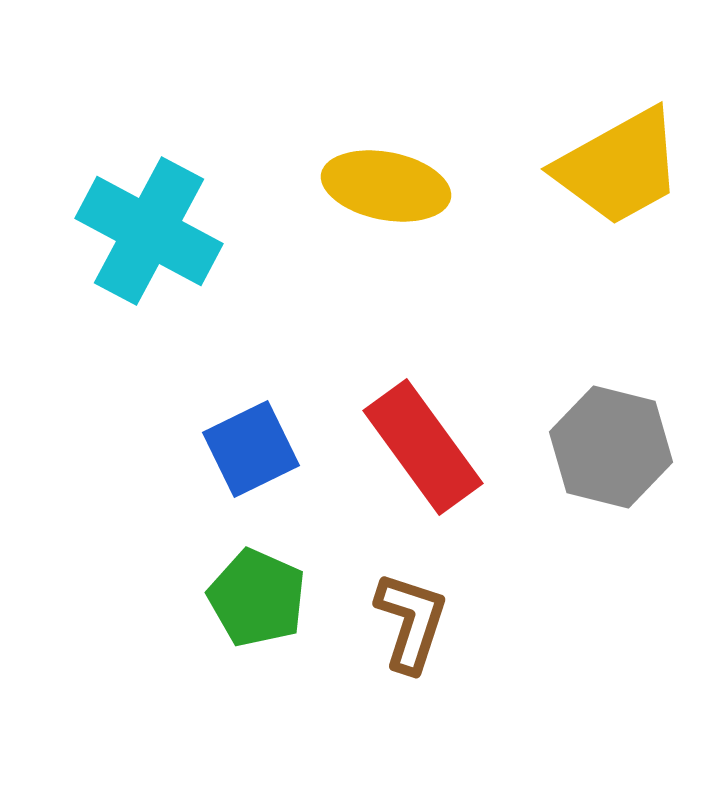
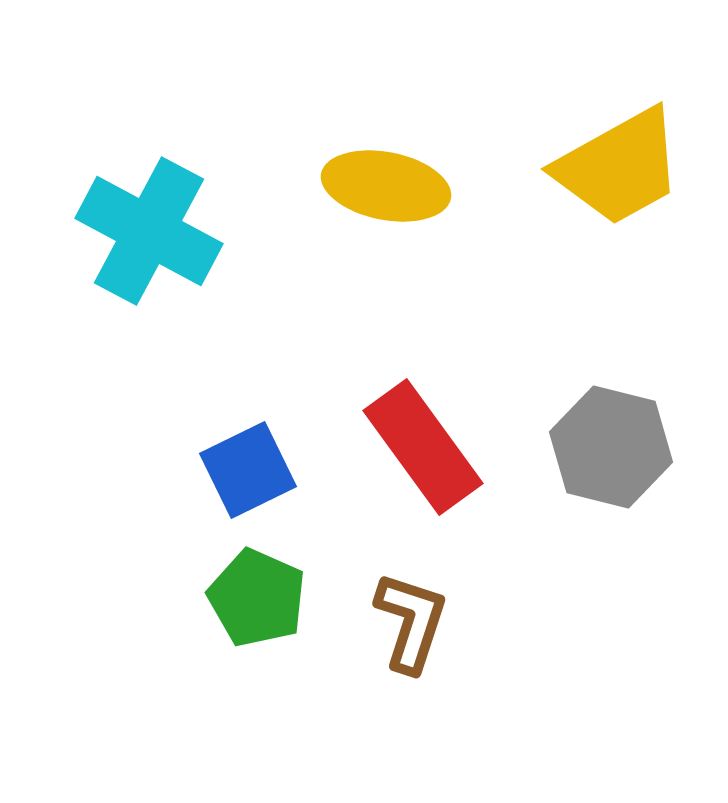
blue square: moved 3 px left, 21 px down
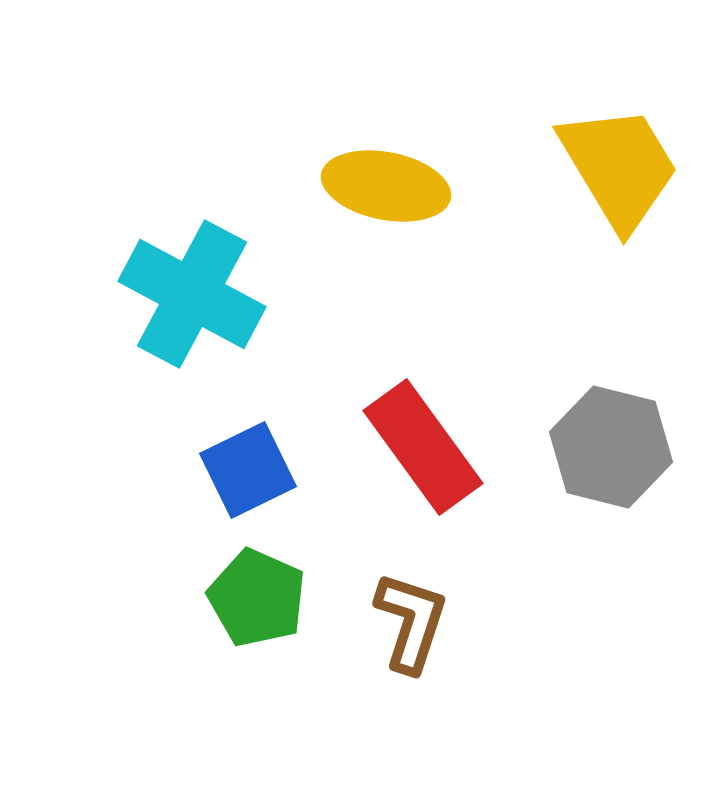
yellow trapezoid: rotated 92 degrees counterclockwise
cyan cross: moved 43 px right, 63 px down
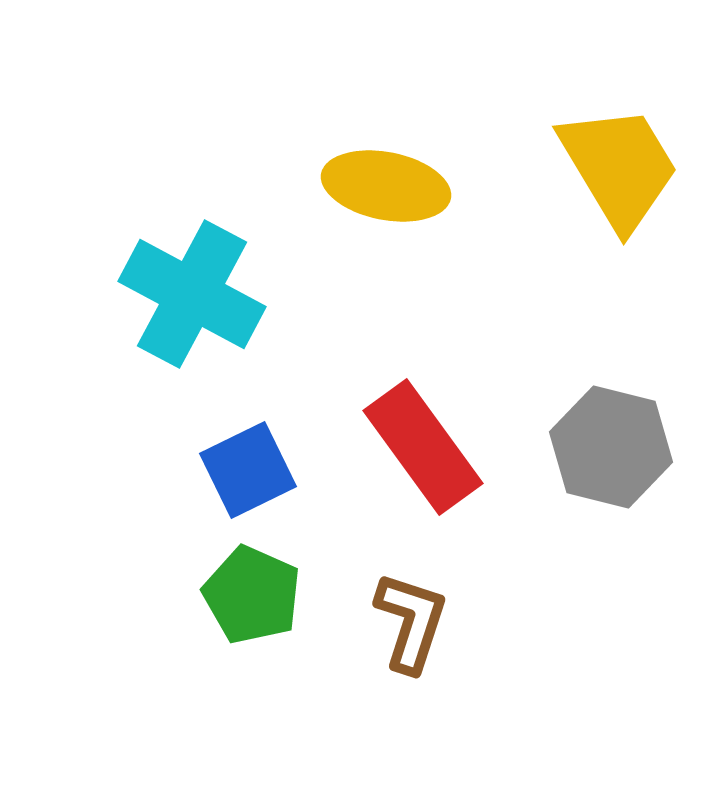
green pentagon: moved 5 px left, 3 px up
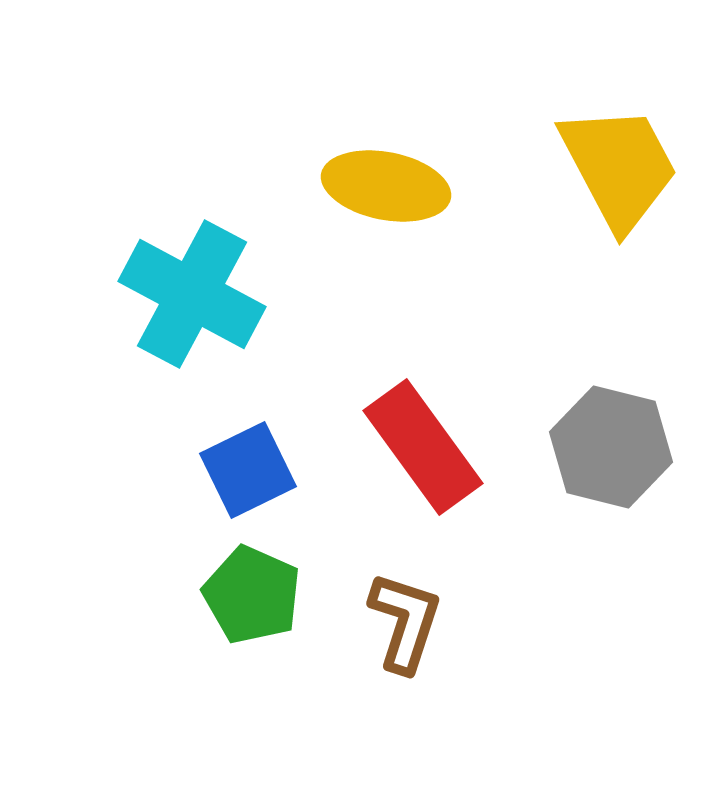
yellow trapezoid: rotated 3 degrees clockwise
brown L-shape: moved 6 px left
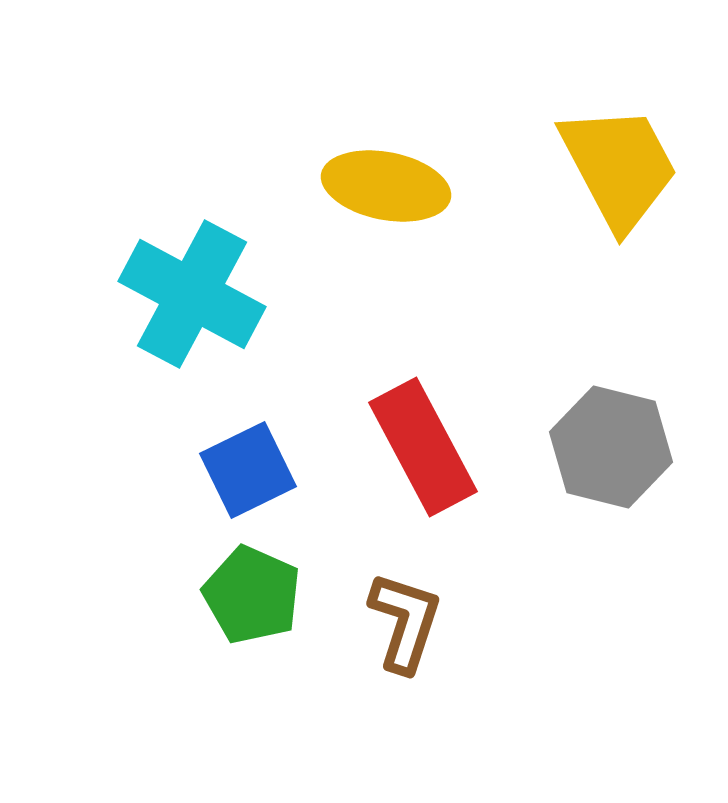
red rectangle: rotated 8 degrees clockwise
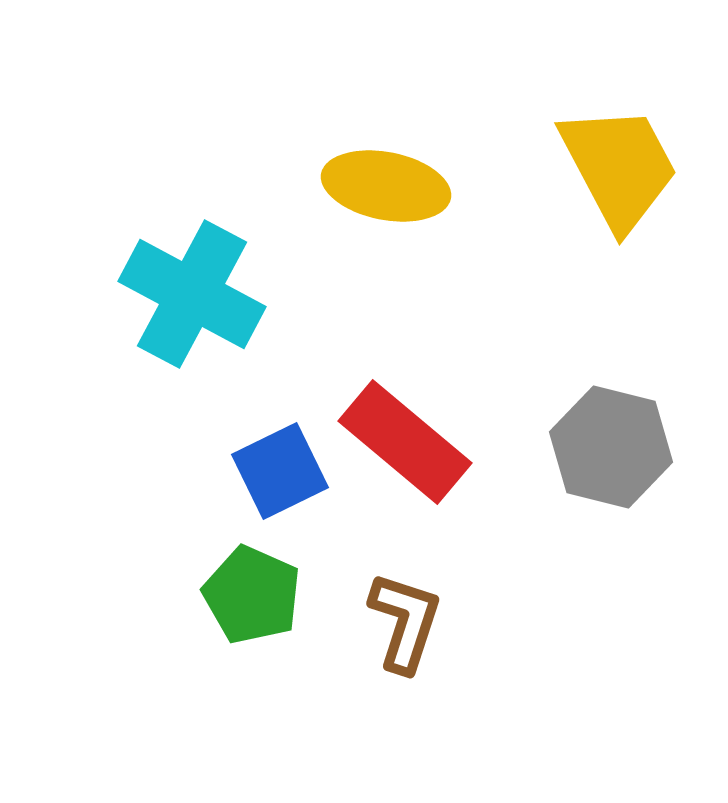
red rectangle: moved 18 px left, 5 px up; rotated 22 degrees counterclockwise
blue square: moved 32 px right, 1 px down
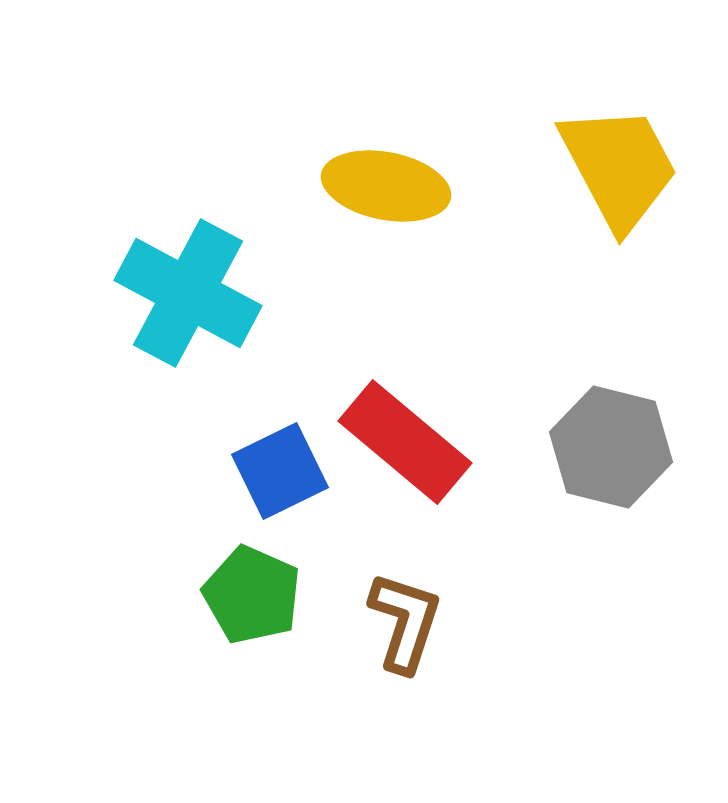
cyan cross: moved 4 px left, 1 px up
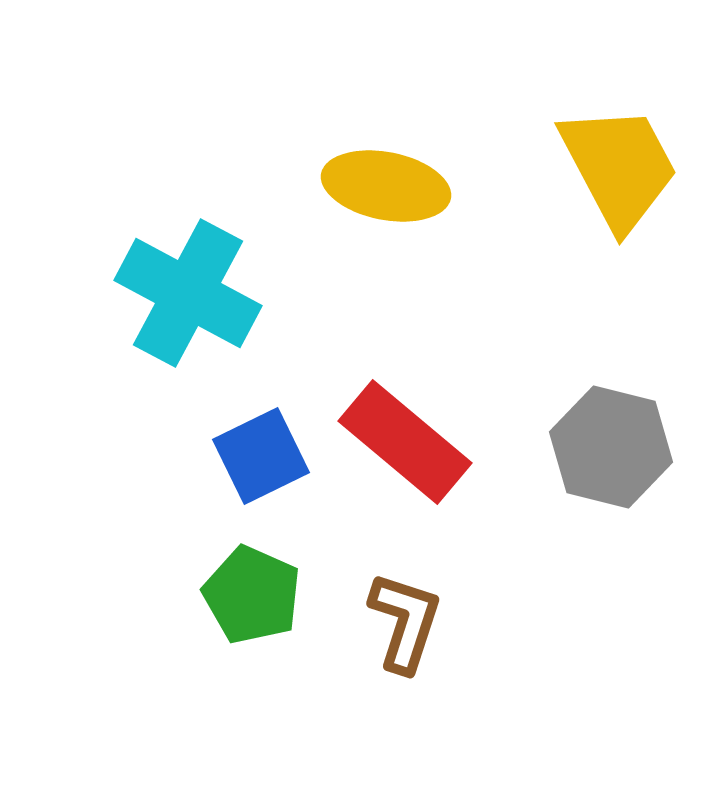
blue square: moved 19 px left, 15 px up
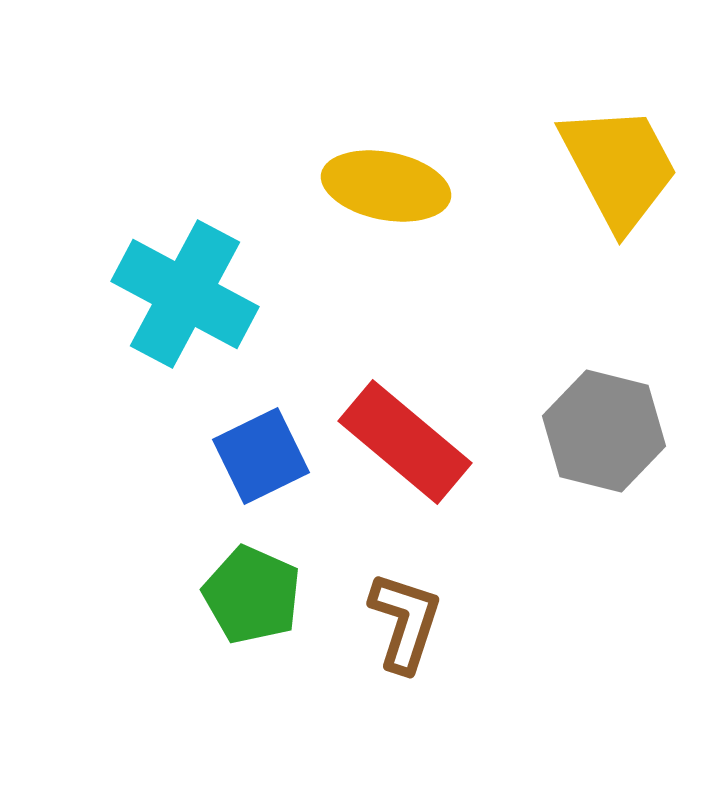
cyan cross: moved 3 px left, 1 px down
gray hexagon: moved 7 px left, 16 px up
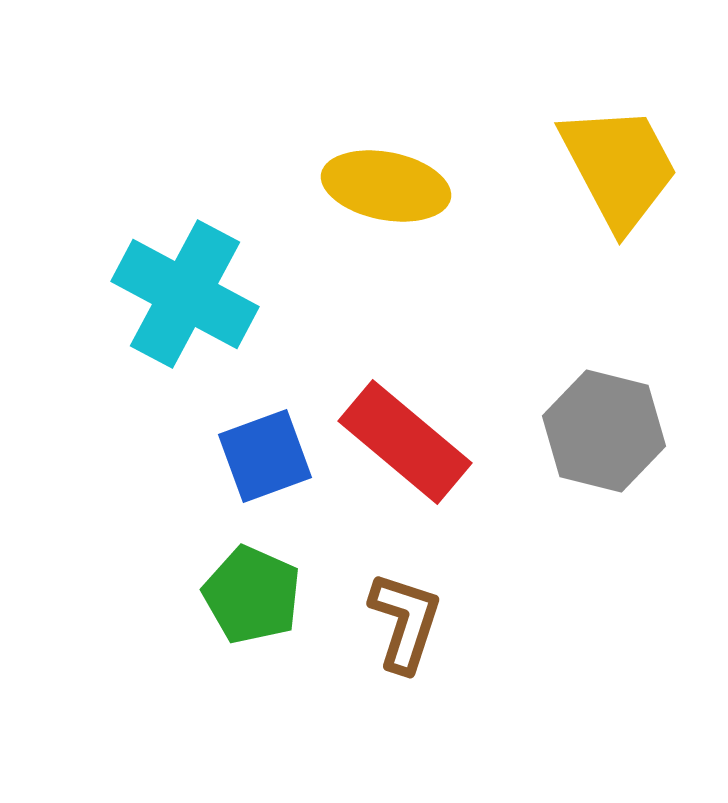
blue square: moved 4 px right; rotated 6 degrees clockwise
